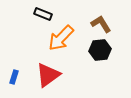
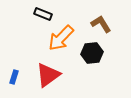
black hexagon: moved 8 px left, 3 px down
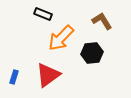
brown L-shape: moved 1 px right, 3 px up
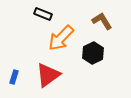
black hexagon: moved 1 px right; rotated 20 degrees counterclockwise
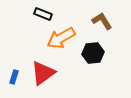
orange arrow: rotated 16 degrees clockwise
black hexagon: rotated 20 degrees clockwise
red triangle: moved 5 px left, 2 px up
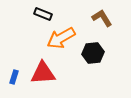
brown L-shape: moved 3 px up
red triangle: rotated 32 degrees clockwise
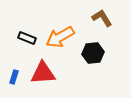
black rectangle: moved 16 px left, 24 px down
orange arrow: moved 1 px left, 1 px up
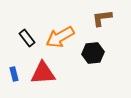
brown L-shape: rotated 65 degrees counterclockwise
black rectangle: rotated 30 degrees clockwise
blue rectangle: moved 3 px up; rotated 32 degrees counterclockwise
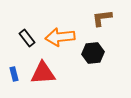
orange arrow: rotated 24 degrees clockwise
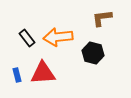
orange arrow: moved 2 px left
black hexagon: rotated 20 degrees clockwise
blue rectangle: moved 3 px right, 1 px down
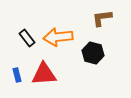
red triangle: moved 1 px right, 1 px down
